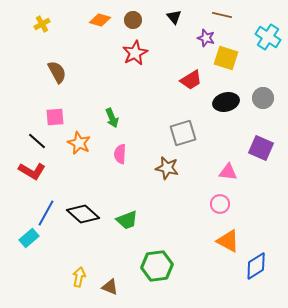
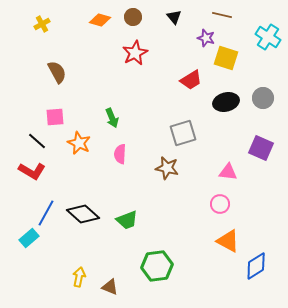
brown circle: moved 3 px up
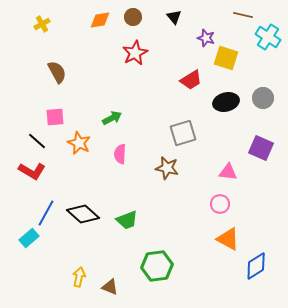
brown line: moved 21 px right
orange diamond: rotated 25 degrees counterclockwise
green arrow: rotated 96 degrees counterclockwise
orange triangle: moved 2 px up
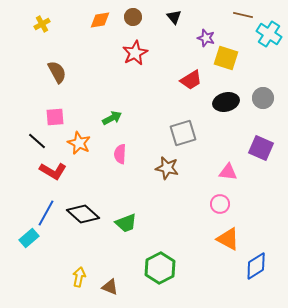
cyan cross: moved 1 px right, 3 px up
red L-shape: moved 21 px right
green trapezoid: moved 1 px left, 3 px down
green hexagon: moved 3 px right, 2 px down; rotated 20 degrees counterclockwise
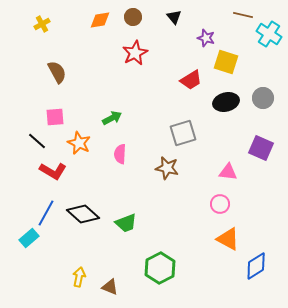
yellow square: moved 4 px down
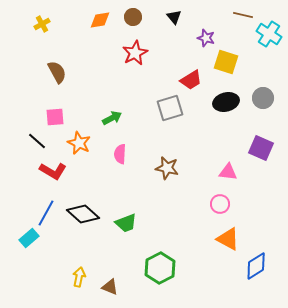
gray square: moved 13 px left, 25 px up
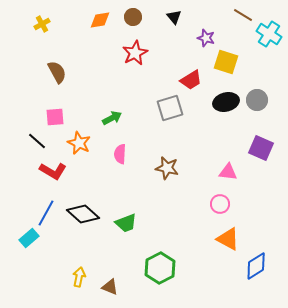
brown line: rotated 18 degrees clockwise
gray circle: moved 6 px left, 2 px down
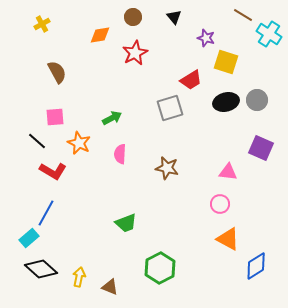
orange diamond: moved 15 px down
black diamond: moved 42 px left, 55 px down
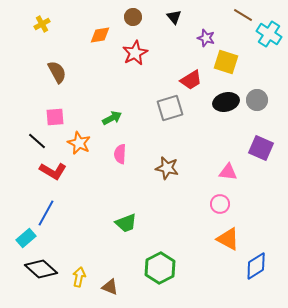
cyan rectangle: moved 3 px left
